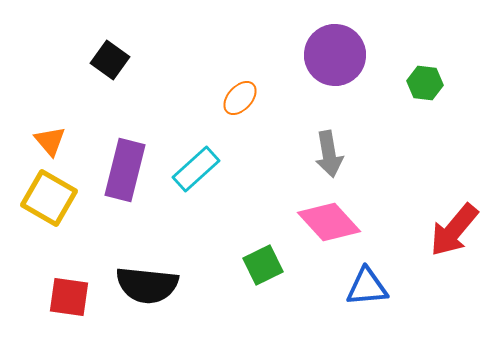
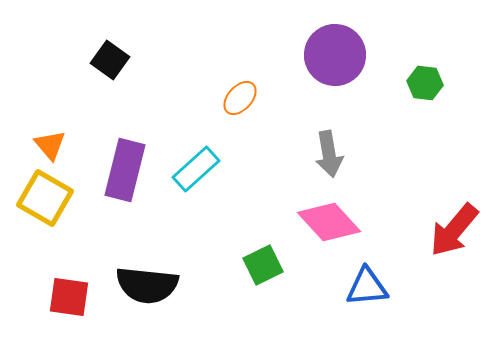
orange triangle: moved 4 px down
yellow square: moved 4 px left
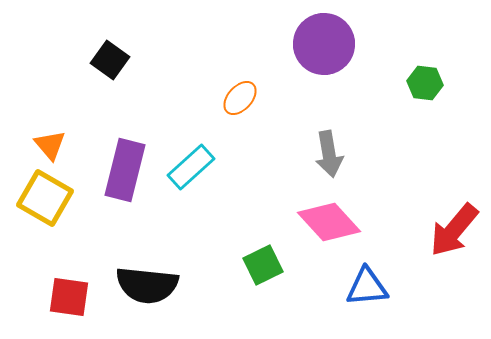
purple circle: moved 11 px left, 11 px up
cyan rectangle: moved 5 px left, 2 px up
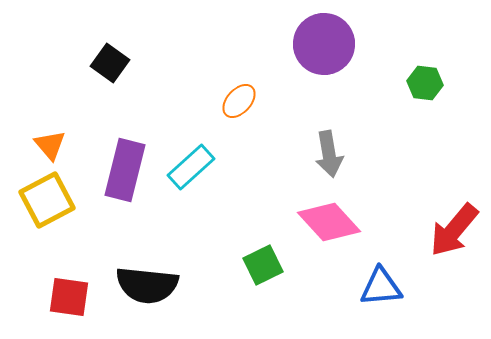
black square: moved 3 px down
orange ellipse: moved 1 px left, 3 px down
yellow square: moved 2 px right, 2 px down; rotated 32 degrees clockwise
blue triangle: moved 14 px right
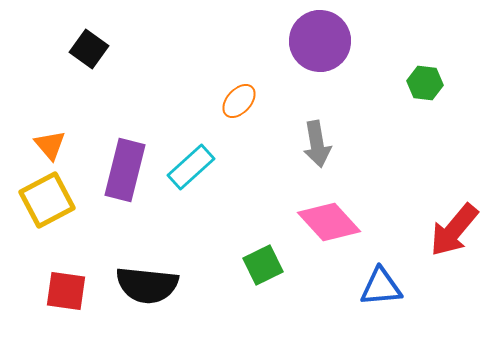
purple circle: moved 4 px left, 3 px up
black square: moved 21 px left, 14 px up
gray arrow: moved 12 px left, 10 px up
red square: moved 3 px left, 6 px up
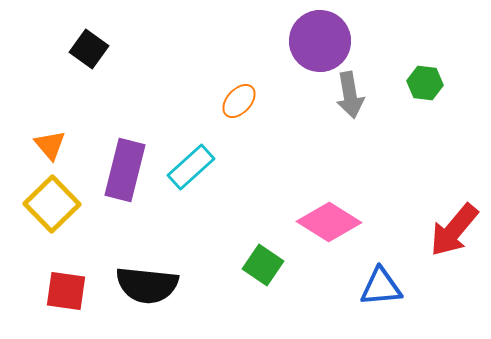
gray arrow: moved 33 px right, 49 px up
yellow square: moved 5 px right, 4 px down; rotated 16 degrees counterclockwise
pink diamond: rotated 16 degrees counterclockwise
green square: rotated 30 degrees counterclockwise
